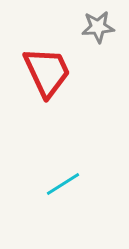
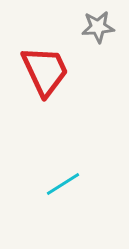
red trapezoid: moved 2 px left, 1 px up
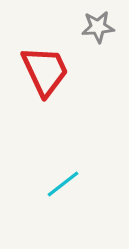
cyan line: rotated 6 degrees counterclockwise
